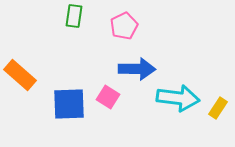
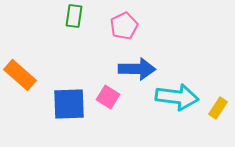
cyan arrow: moved 1 px left, 1 px up
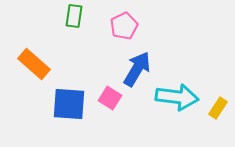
blue arrow: rotated 60 degrees counterclockwise
orange rectangle: moved 14 px right, 11 px up
pink square: moved 2 px right, 1 px down
blue square: rotated 6 degrees clockwise
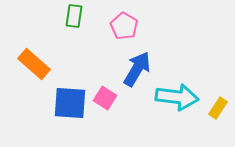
pink pentagon: rotated 16 degrees counterclockwise
pink square: moved 5 px left
blue square: moved 1 px right, 1 px up
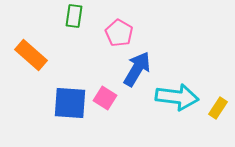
pink pentagon: moved 5 px left, 7 px down
orange rectangle: moved 3 px left, 9 px up
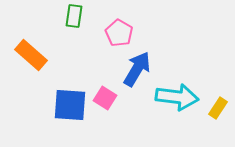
blue square: moved 2 px down
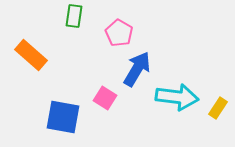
blue square: moved 7 px left, 12 px down; rotated 6 degrees clockwise
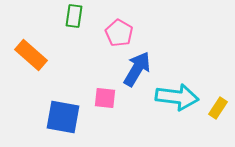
pink square: rotated 25 degrees counterclockwise
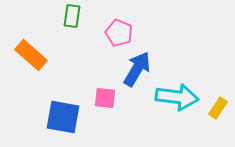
green rectangle: moved 2 px left
pink pentagon: rotated 8 degrees counterclockwise
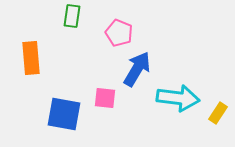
orange rectangle: moved 3 px down; rotated 44 degrees clockwise
cyan arrow: moved 1 px right, 1 px down
yellow rectangle: moved 5 px down
blue square: moved 1 px right, 3 px up
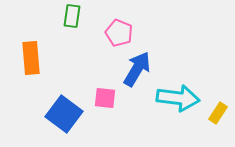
blue square: rotated 27 degrees clockwise
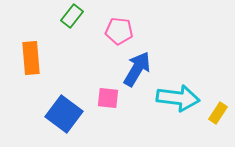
green rectangle: rotated 30 degrees clockwise
pink pentagon: moved 2 px up; rotated 16 degrees counterclockwise
pink square: moved 3 px right
